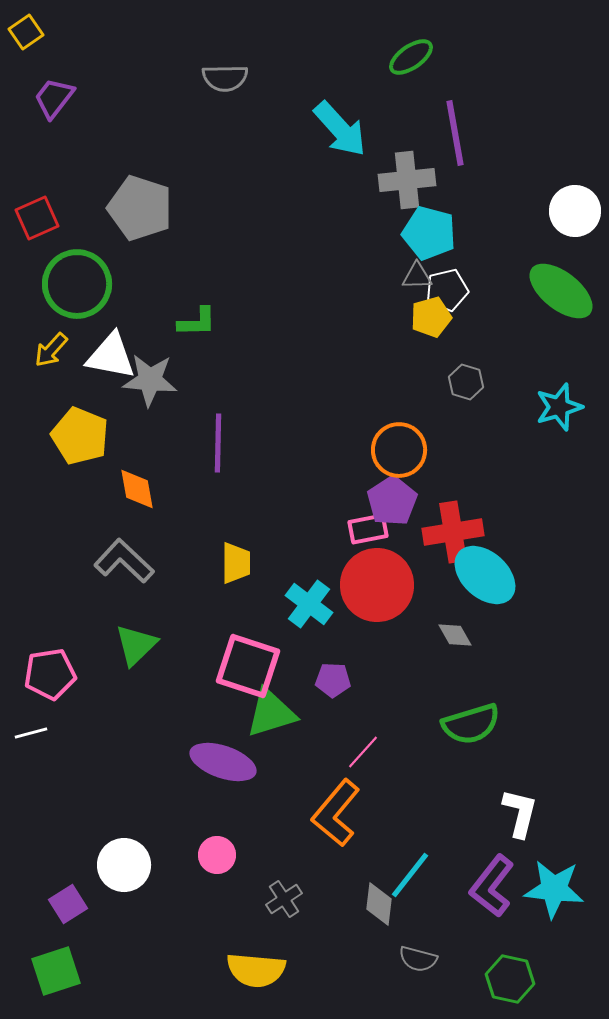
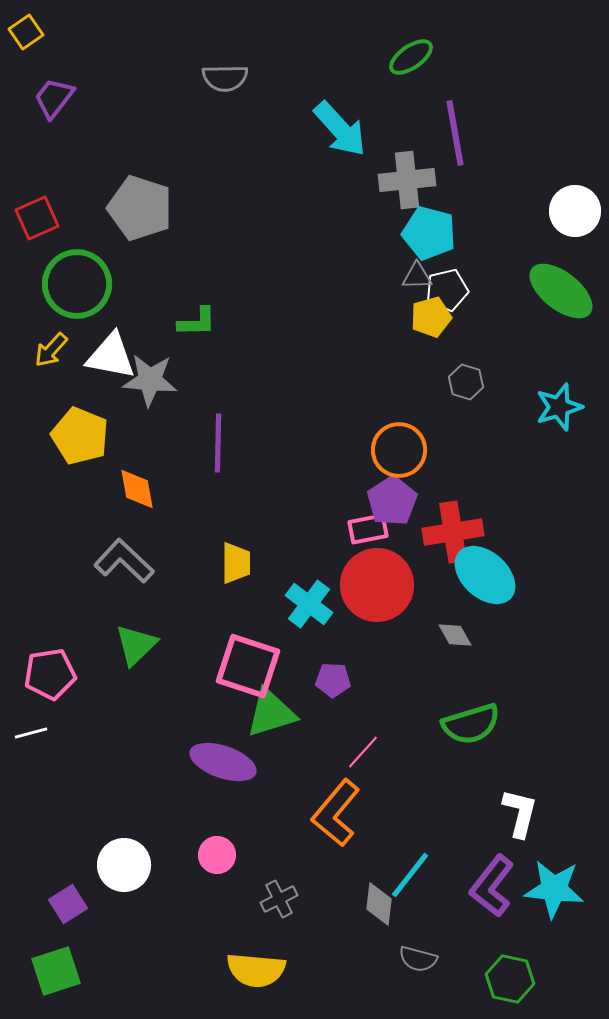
gray cross at (284, 899): moved 5 px left; rotated 6 degrees clockwise
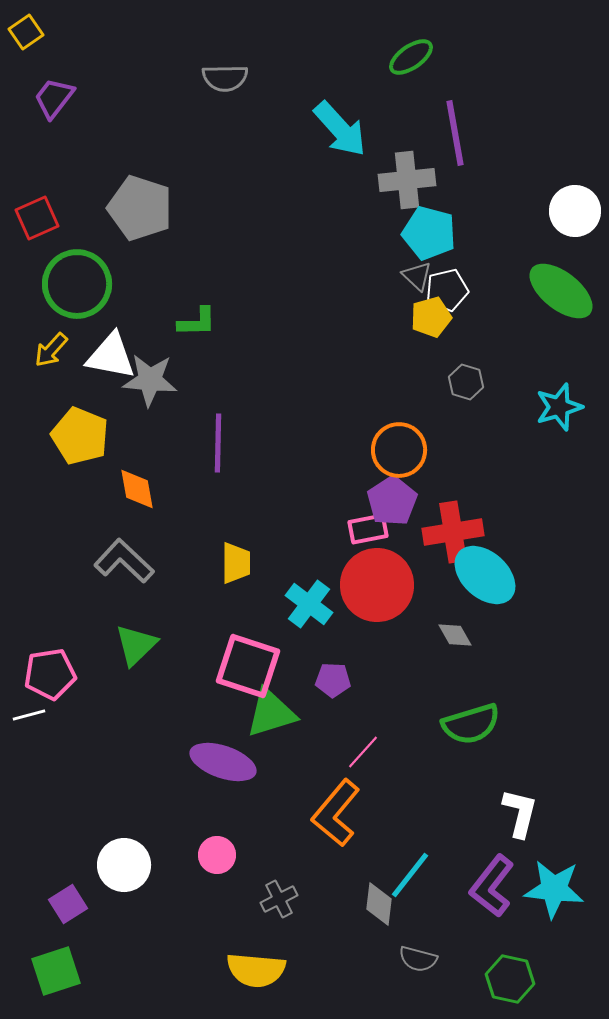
gray triangle at (417, 276): rotated 44 degrees clockwise
white line at (31, 733): moved 2 px left, 18 px up
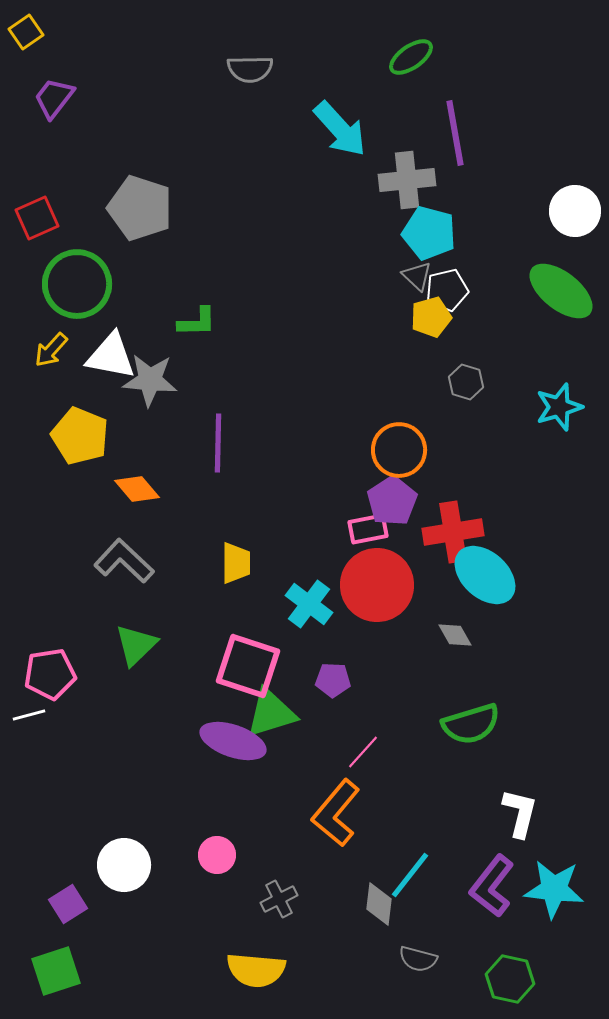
gray semicircle at (225, 78): moved 25 px right, 9 px up
orange diamond at (137, 489): rotated 30 degrees counterclockwise
purple ellipse at (223, 762): moved 10 px right, 21 px up
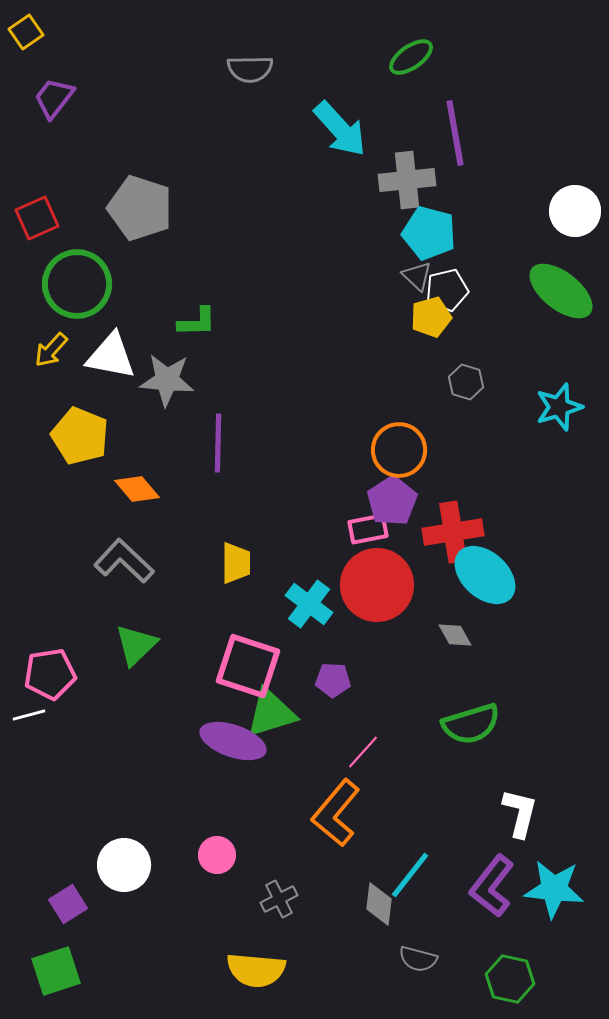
gray star at (150, 380): moved 17 px right
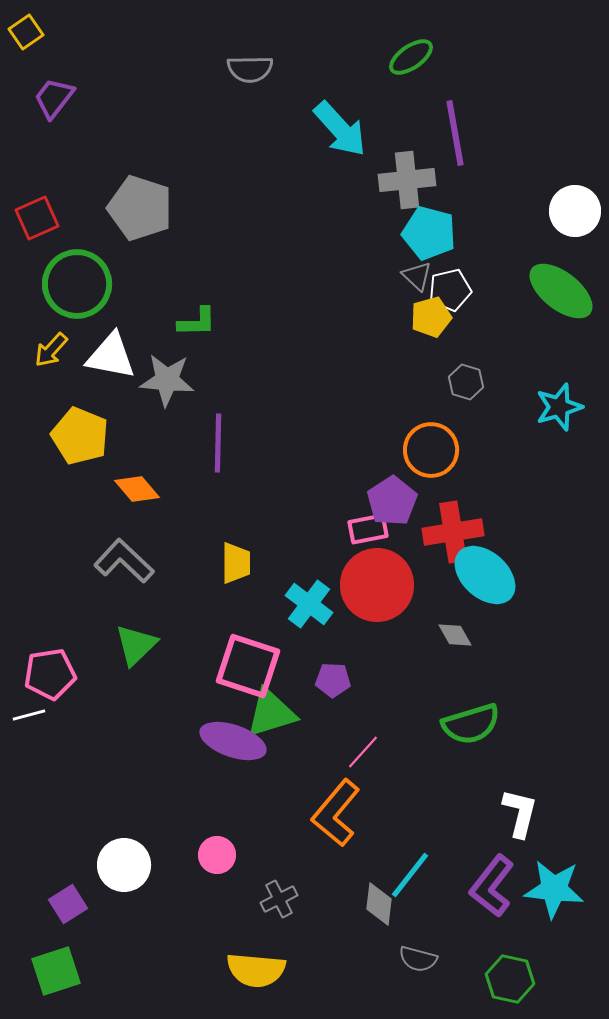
white pentagon at (447, 290): moved 3 px right
orange circle at (399, 450): moved 32 px right
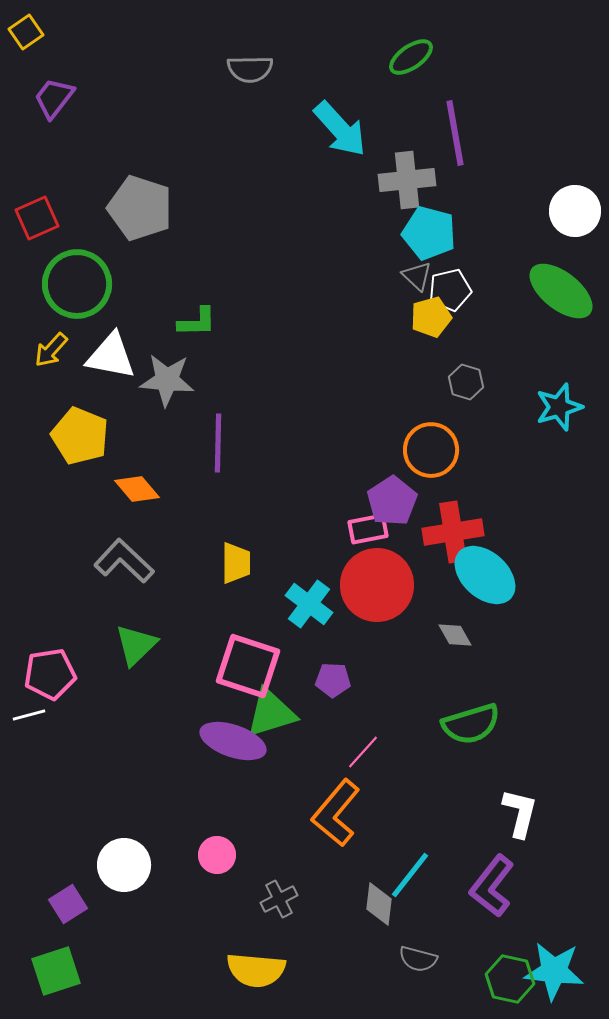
cyan star at (554, 889): moved 82 px down
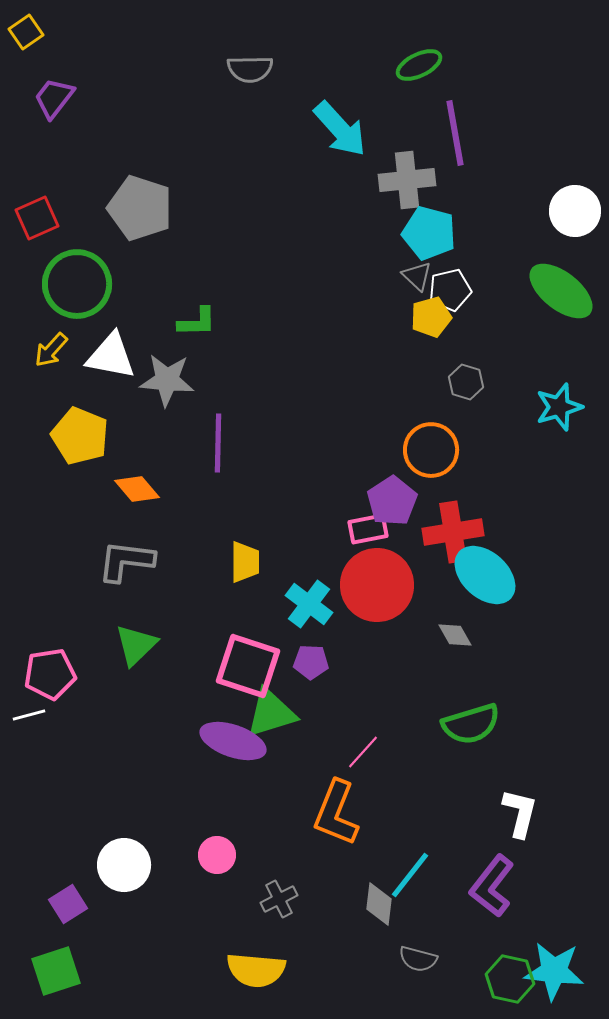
green ellipse at (411, 57): moved 8 px right, 8 px down; rotated 9 degrees clockwise
gray L-shape at (124, 561): moved 2 px right; rotated 36 degrees counterclockwise
yellow trapezoid at (236, 563): moved 9 px right, 1 px up
purple pentagon at (333, 680): moved 22 px left, 18 px up
orange L-shape at (336, 813): rotated 18 degrees counterclockwise
